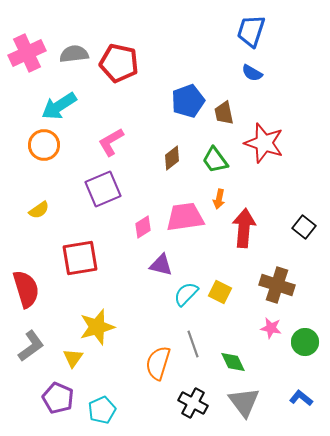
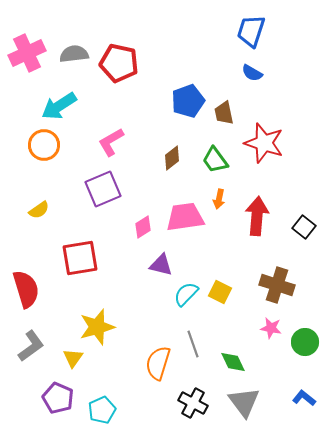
red arrow: moved 13 px right, 12 px up
blue L-shape: moved 3 px right
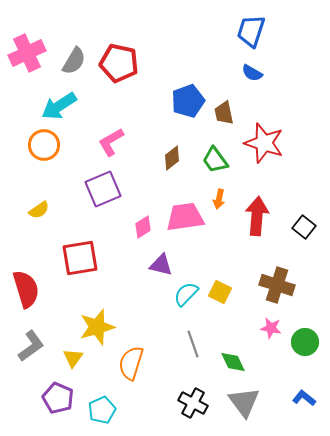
gray semicircle: moved 7 px down; rotated 128 degrees clockwise
orange semicircle: moved 27 px left
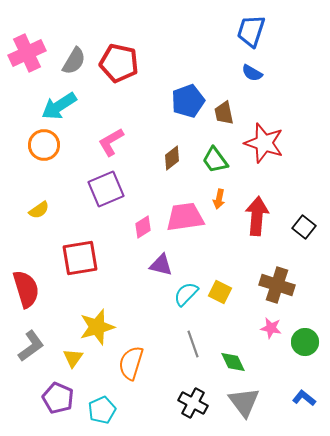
purple square: moved 3 px right
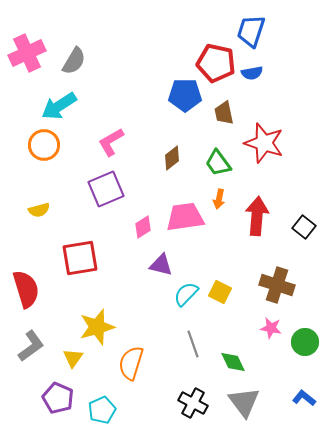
red pentagon: moved 97 px right
blue semicircle: rotated 40 degrees counterclockwise
blue pentagon: moved 3 px left, 6 px up; rotated 20 degrees clockwise
green trapezoid: moved 3 px right, 3 px down
yellow semicircle: rotated 20 degrees clockwise
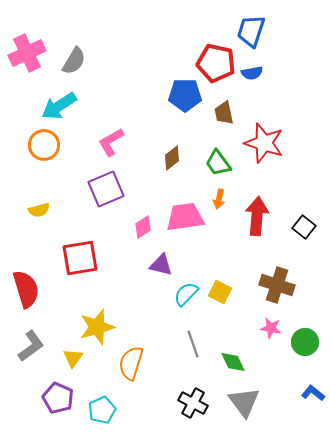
blue L-shape: moved 9 px right, 5 px up
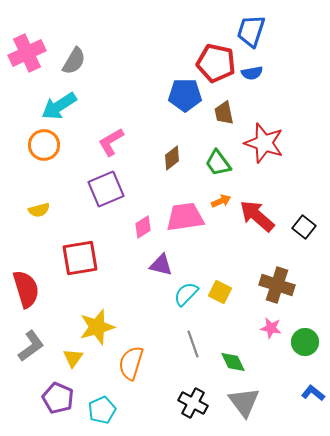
orange arrow: moved 2 px right, 2 px down; rotated 126 degrees counterclockwise
red arrow: rotated 54 degrees counterclockwise
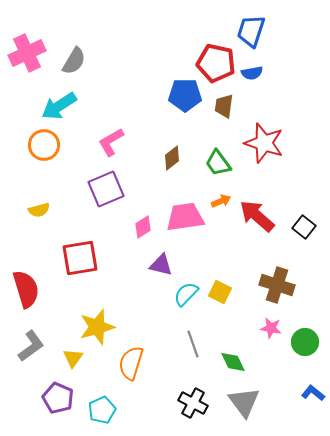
brown trapezoid: moved 7 px up; rotated 20 degrees clockwise
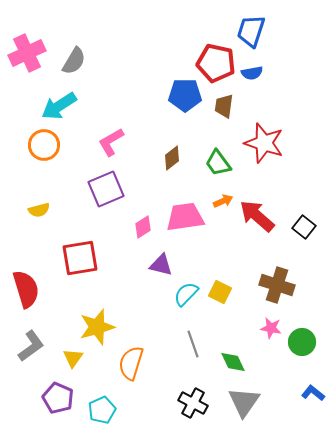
orange arrow: moved 2 px right
green circle: moved 3 px left
gray triangle: rotated 12 degrees clockwise
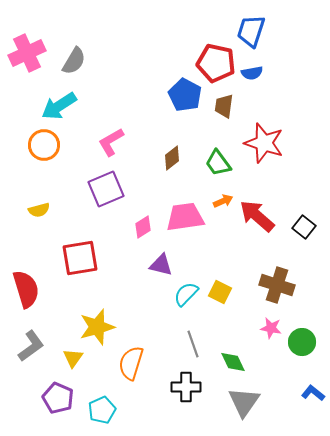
blue pentagon: rotated 28 degrees clockwise
black cross: moved 7 px left, 16 px up; rotated 28 degrees counterclockwise
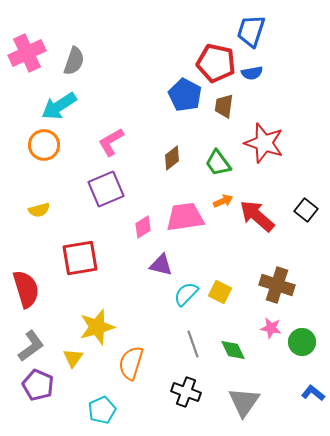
gray semicircle: rotated 12 degrees counterclockwise
black square: moved 2 px right, 17 px up
green diamond: moved 12 px up
black cross: moved 5 px down; rotated 20 degrees clockwise
purple pentagon: moved 20 px left, 13 px up
